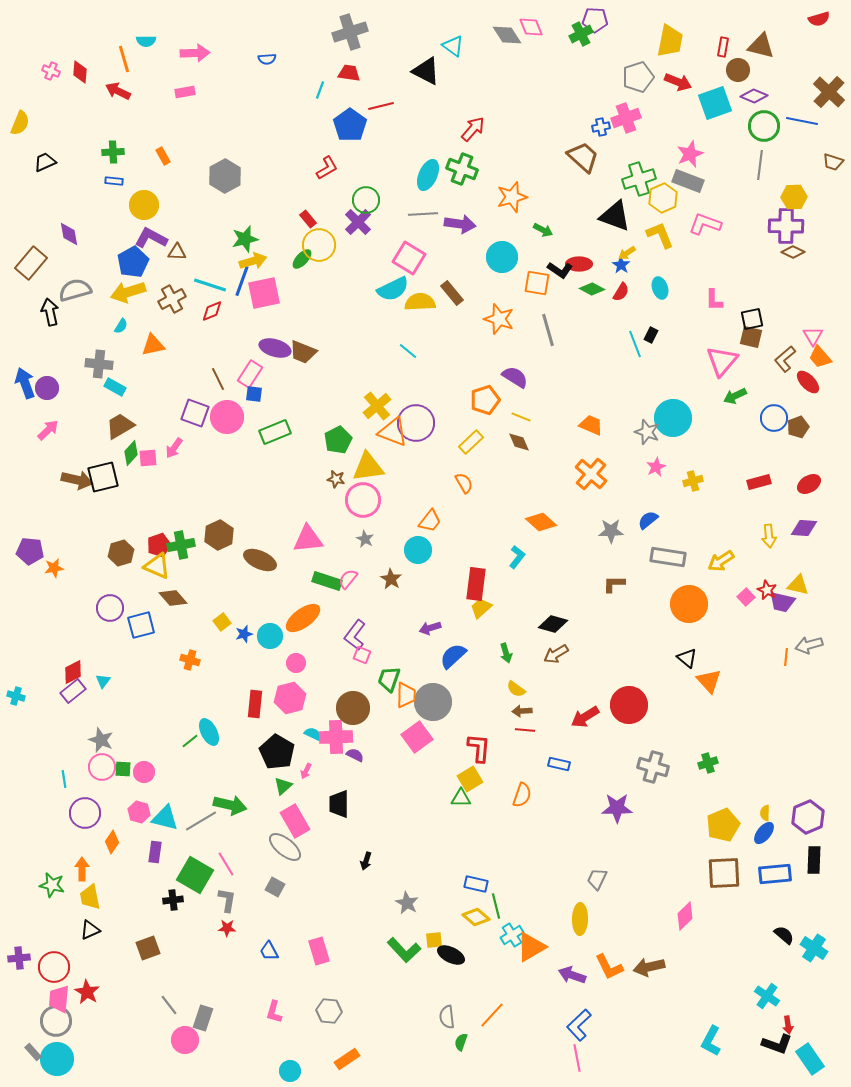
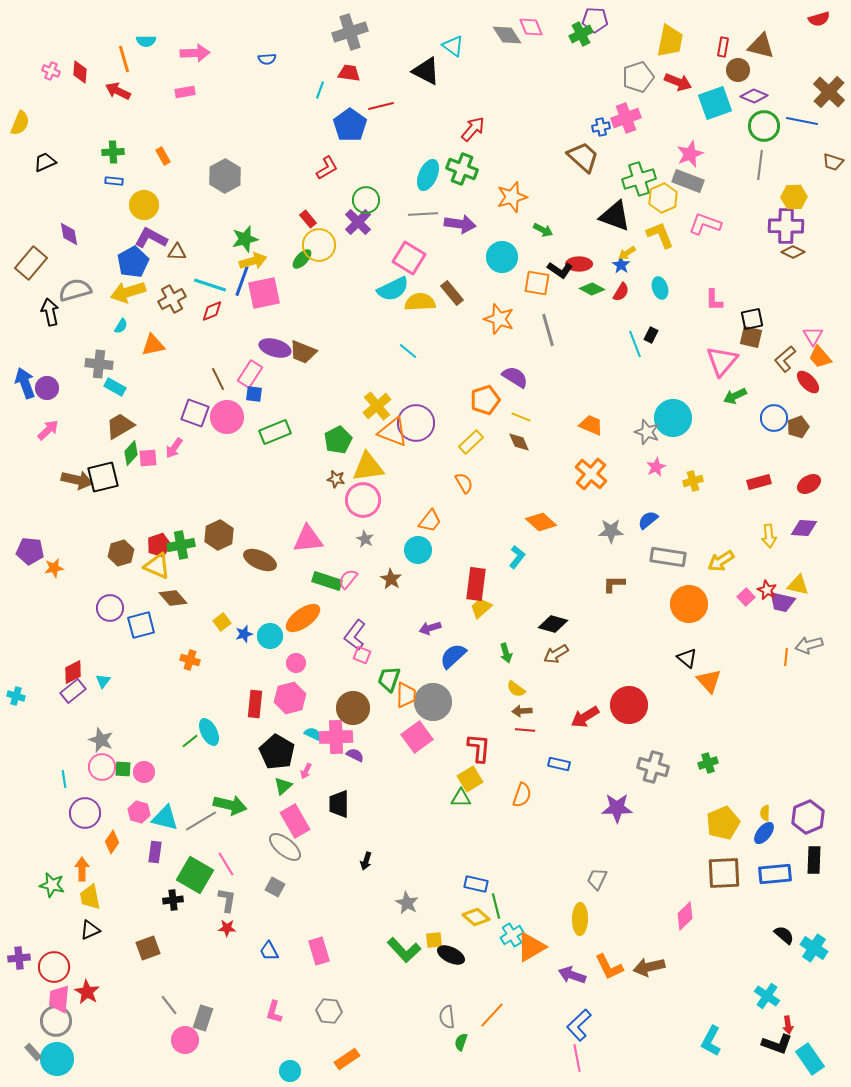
yellow pentagon at (723, 825): moved 2 px up
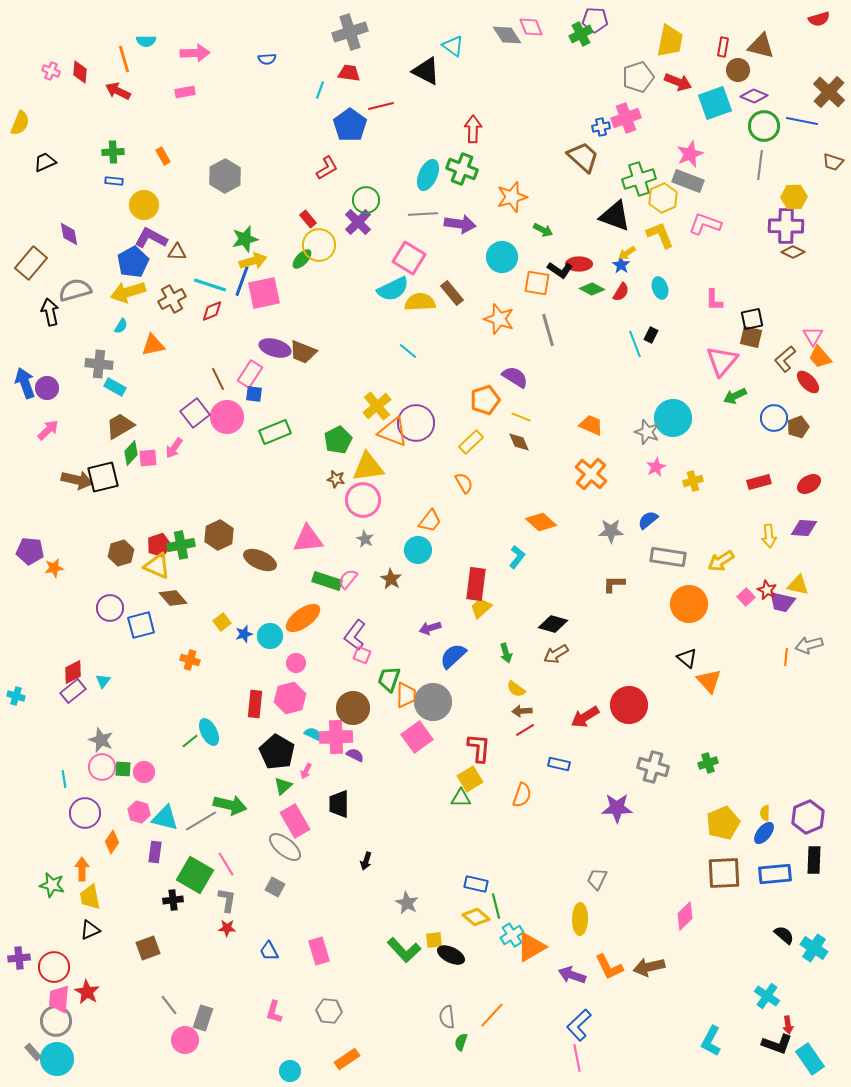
red arrow at (473, 129): rotated 40 degrees counterclockwise
purple square at (195, 413): rotated 32 degrees clockwise
red line at (525, 730): rotated 36 degrees counterclockwise
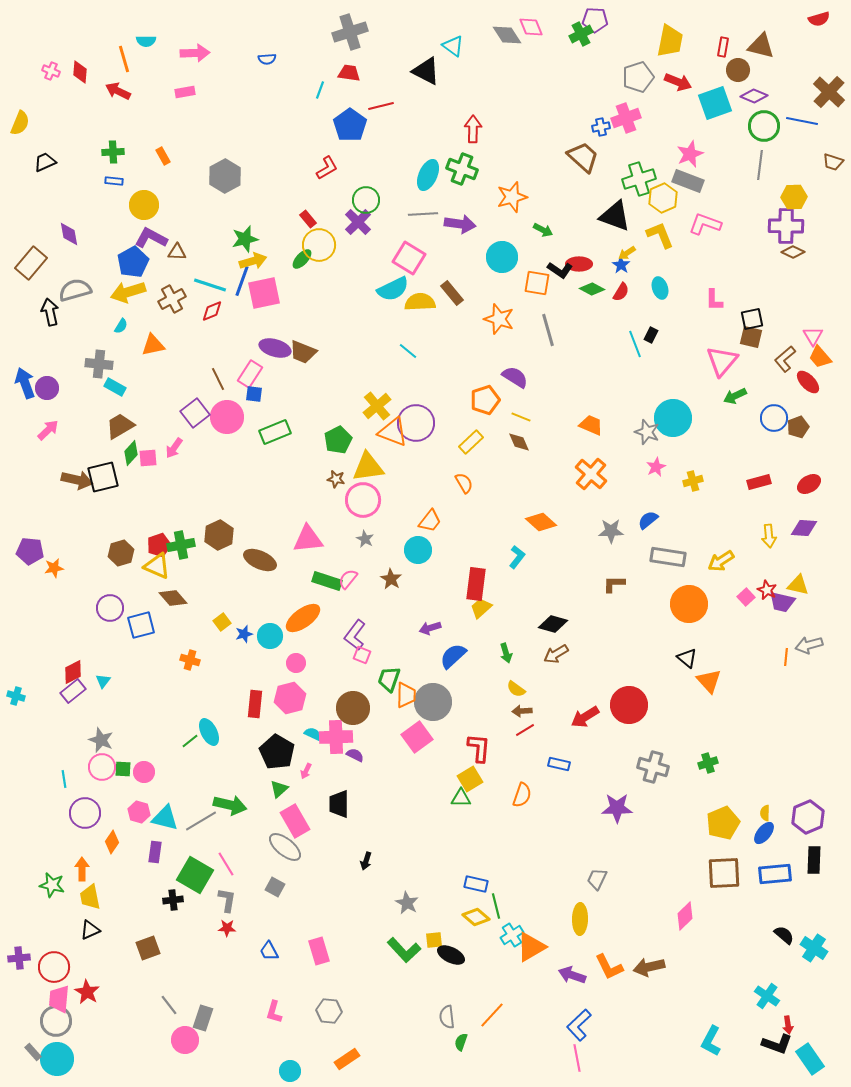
green triangle at (283, 786): moved 4 px left, 3 px down
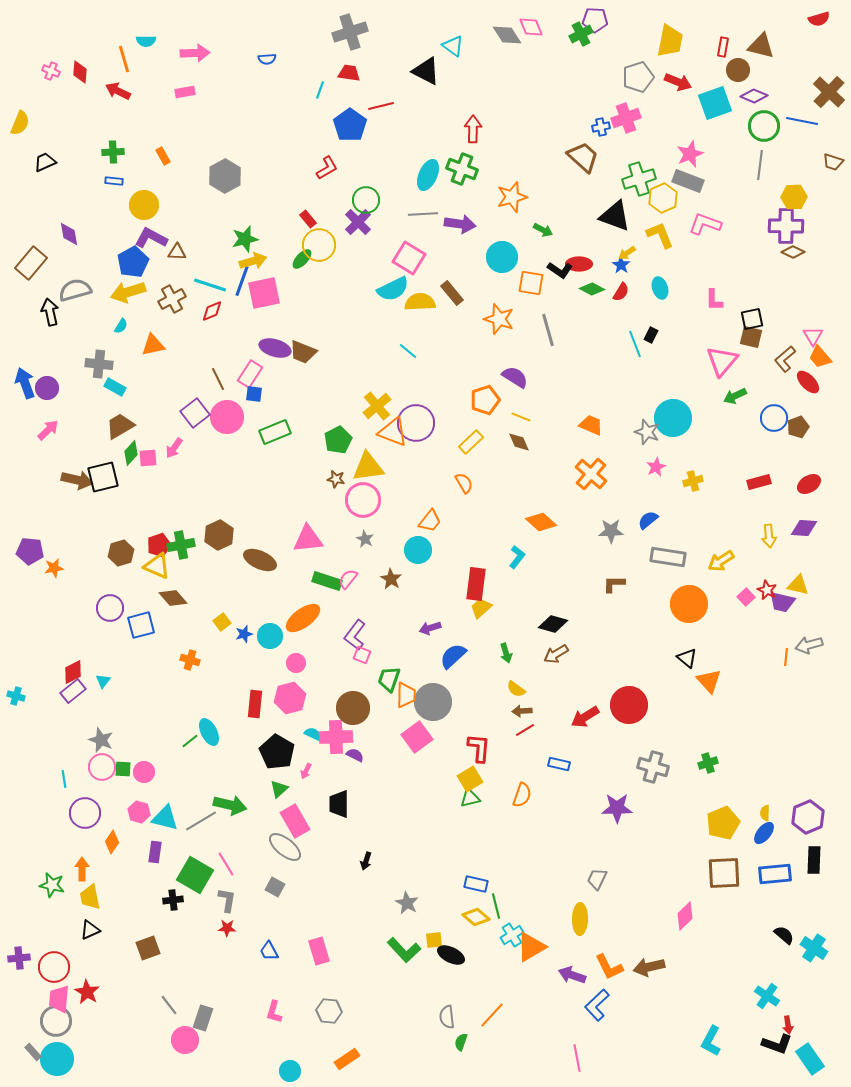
orange square at (537, 283): moved 6 px left
green triangle at (461, 798): moved 9 px right; rotated 15 degrees counterclockwise
blue L-shape at (579, 1025): moved 18 px right, 20 px up
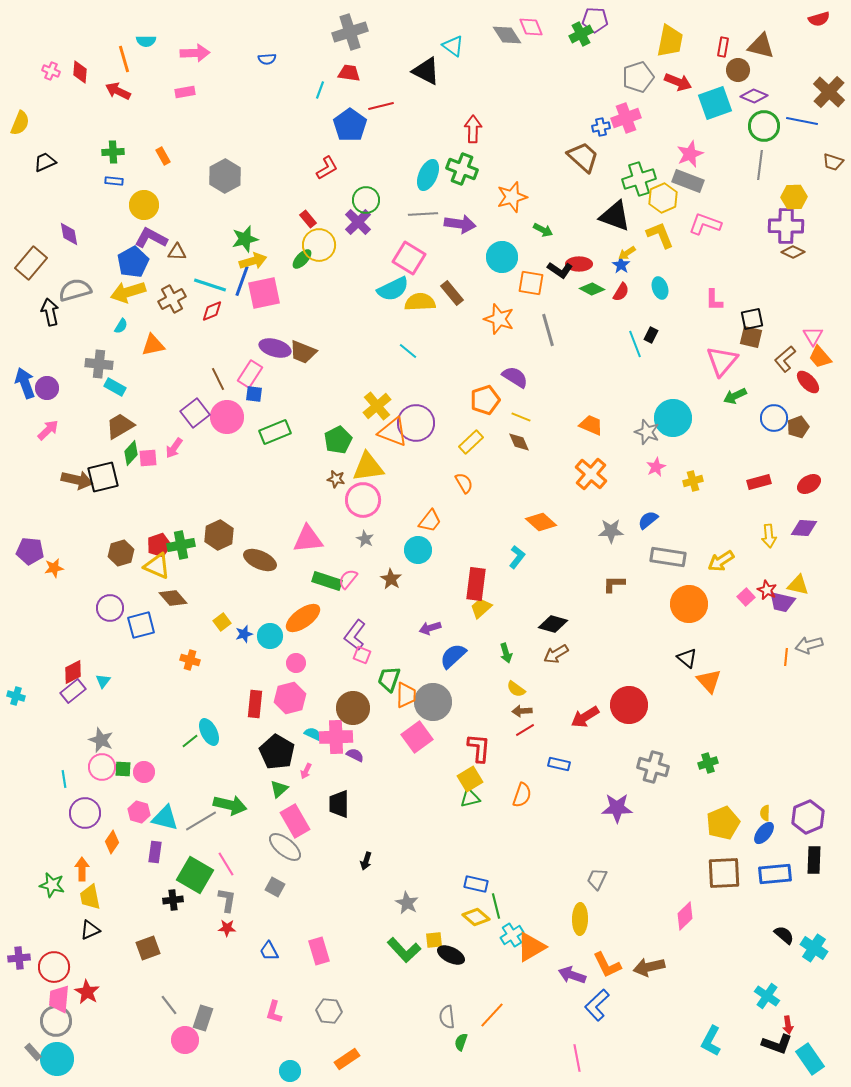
orange L-shape at (609, 967): moved 2 px left, 2 px up
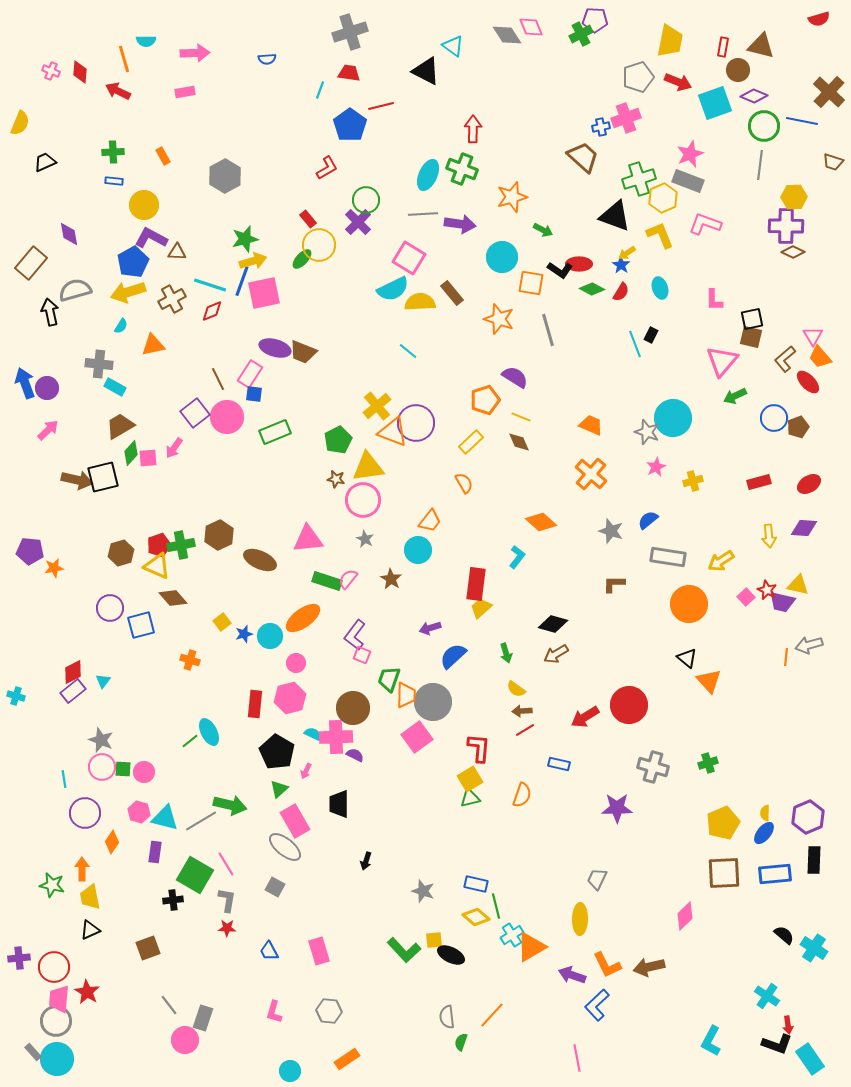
gray star at (611, 531): rotated 20 degrees clockwise
gray star at (407, 903): moved 16 px right, 12 px up; rotated 10 degrees counterclockwise
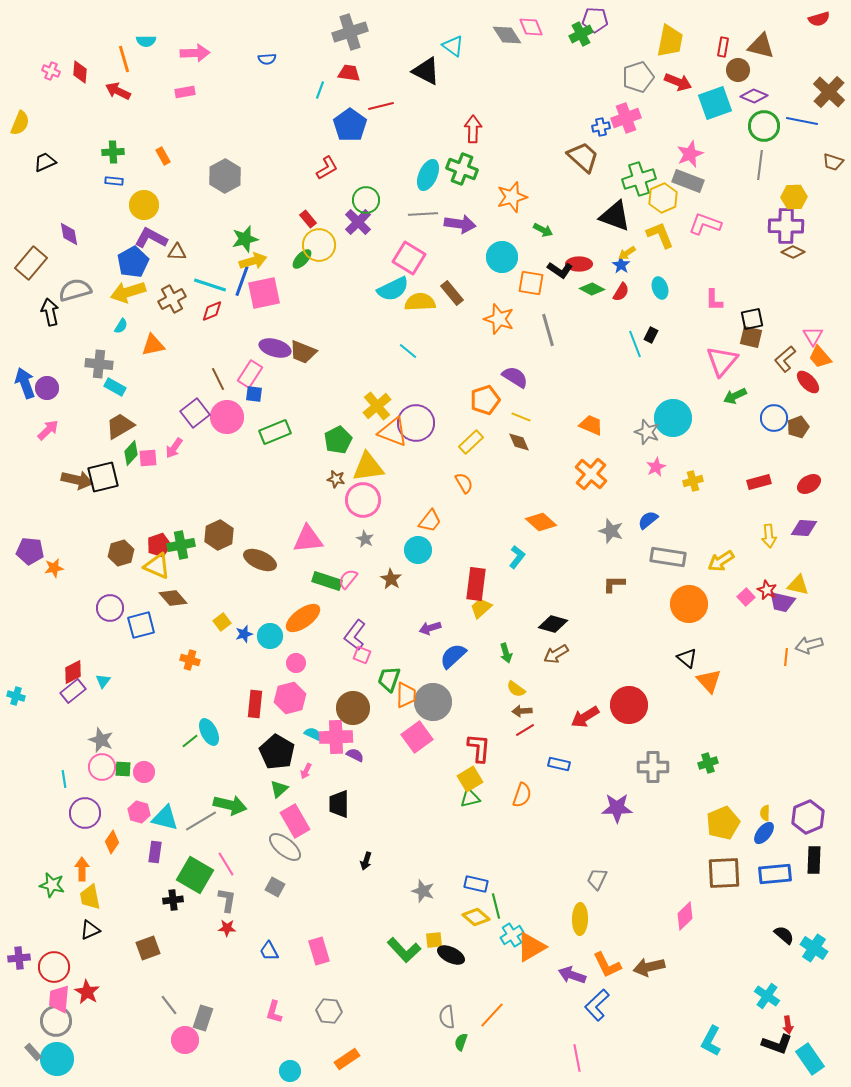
gray cross at (653, 767): rotated 16 degrees counterclockwise
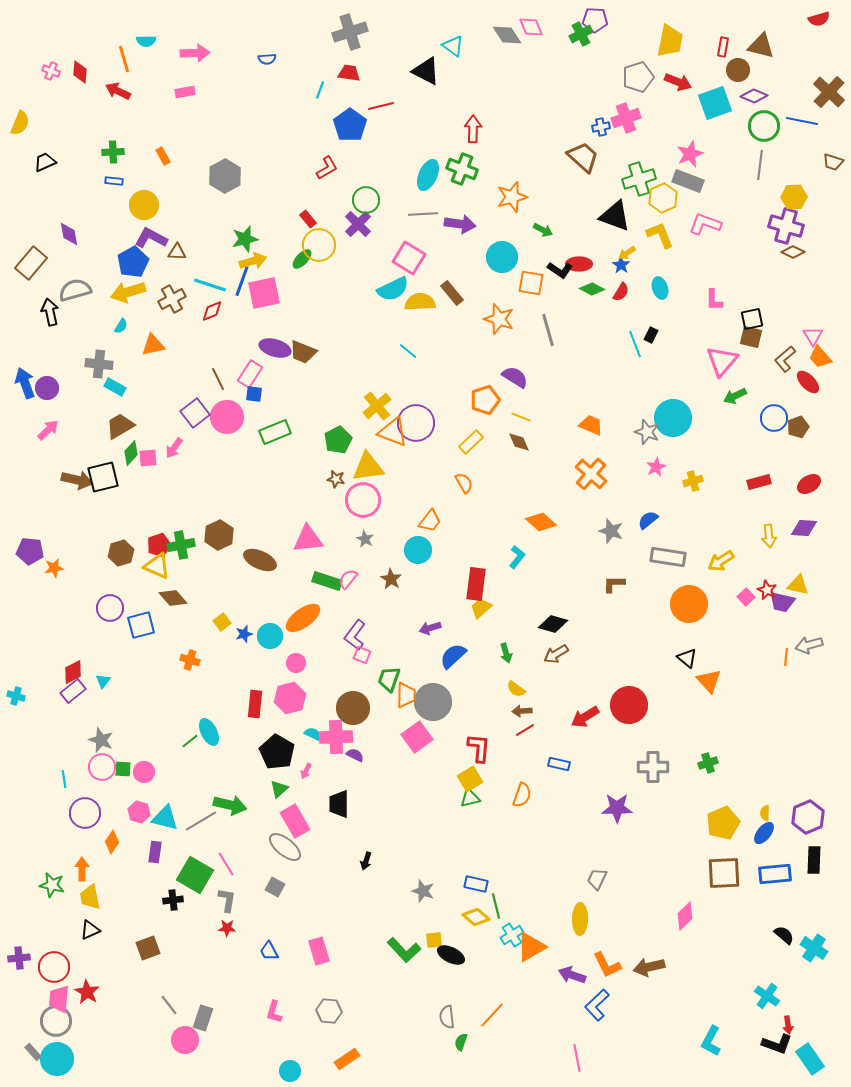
purple cross at (358, 222): moved 2 px down
purple cross at (786, 226): rotated 16 degrees clockwise
